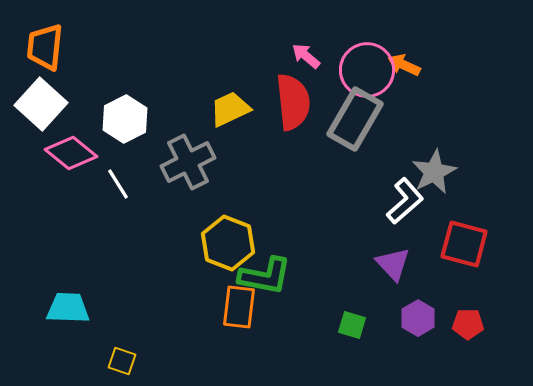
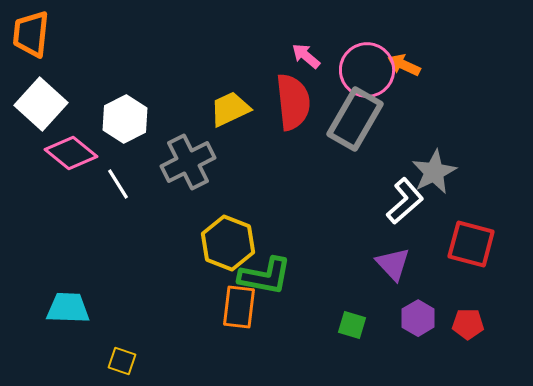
orange trapezoid: moved 14 px left, 13 px up
red square: moved 7 px right
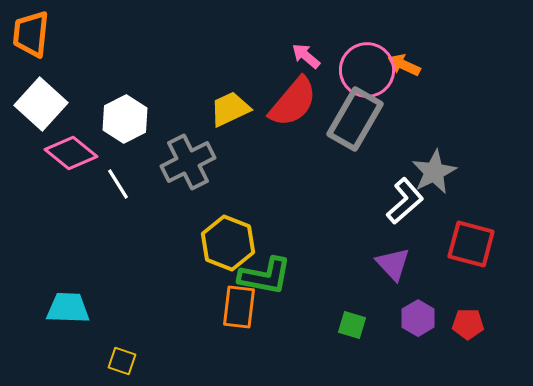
red semicircle: rotated 46 degrees clockwise
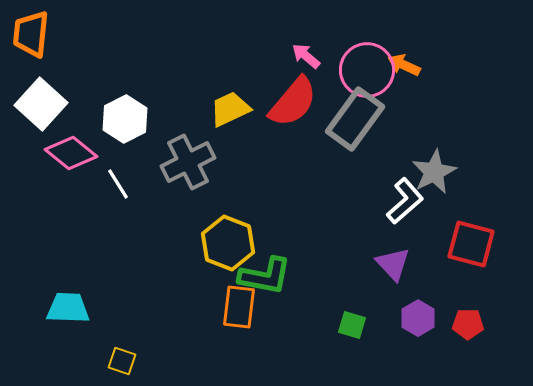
gray rectangle: rotated 6 degrees clockwise
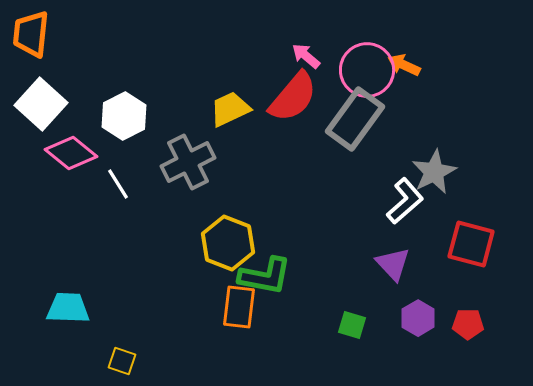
red semicircle: moved 5 px up
white hexagon: moved 1 px left, 3 px up
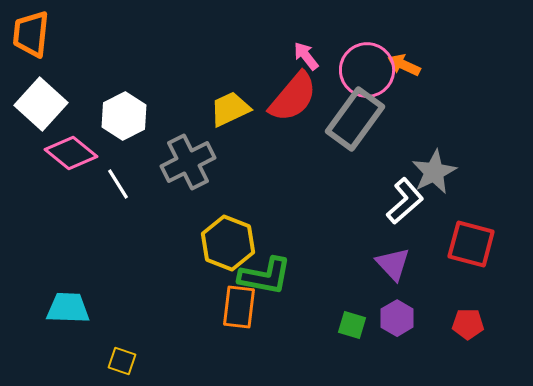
pink arrow: rotated 12 degrees clockwise
purple hexagon: moved 21 px left
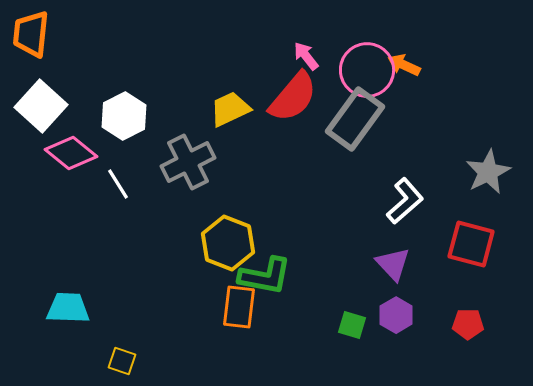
white square: moved 2 px down
gray star: moved 54 px right
purple hexagon: moved 1 px left, 3 px up
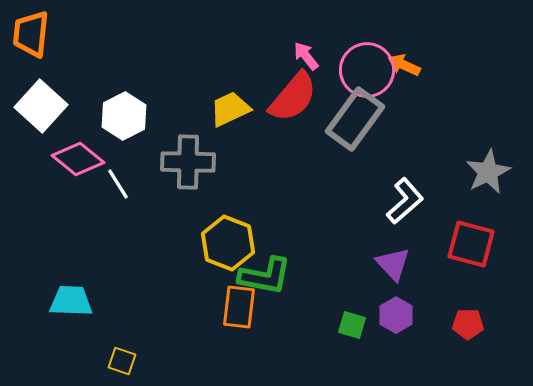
pink diamond: moved 7 px right, 6 px down
gray cross: rotated 28 degrees clockwise
cyan trapezoid: moved 3 px right, 7 px up
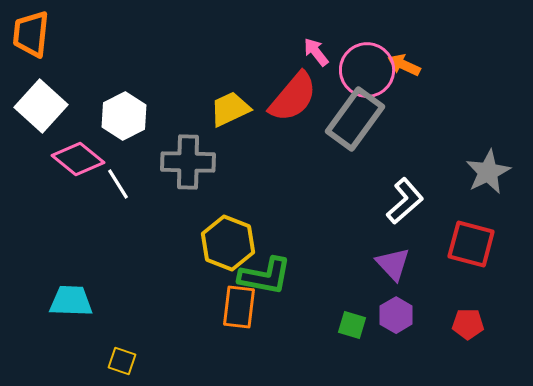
pink arrow: moved 10 px right, 4 px up
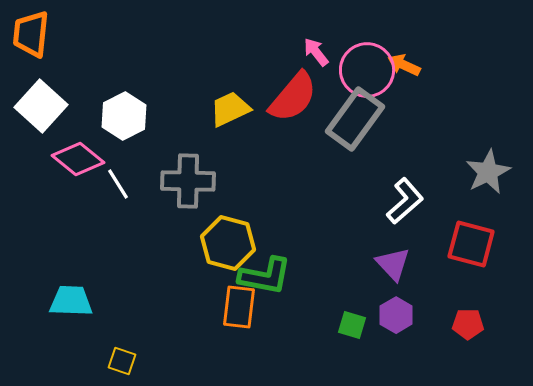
gray cross: moved 19 px down
yellow hexagon: rotated 6 degrees counterclockwise
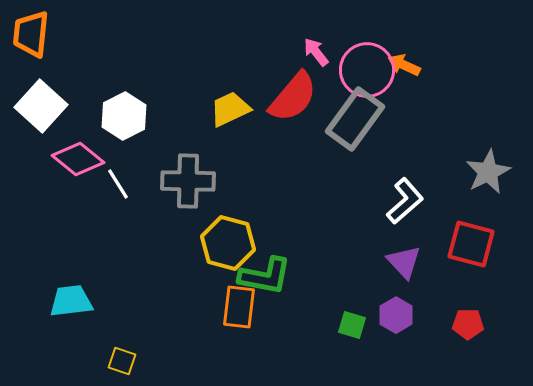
purple triangle: moved 11 px right, 2 px up
cyan trapezoid: rotated 9 degrees counterclockwise
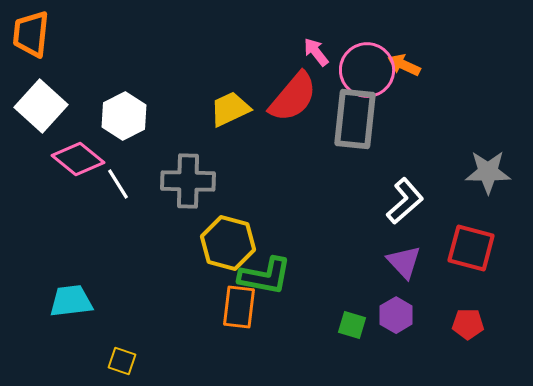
gray rectangle: rotated 30 degrees counterclockwise
gray star: rotated 27 degrees clockwise
red square: moved 4 px down
